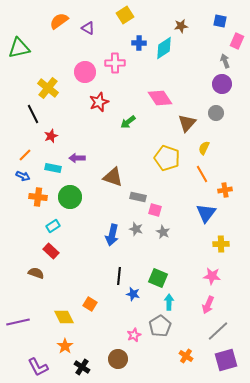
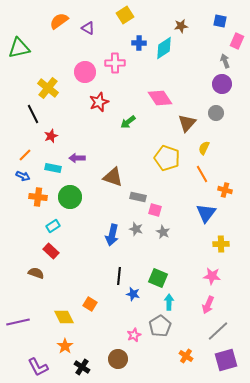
orange cross at (225, 190): rotated 24 degrees clockwise
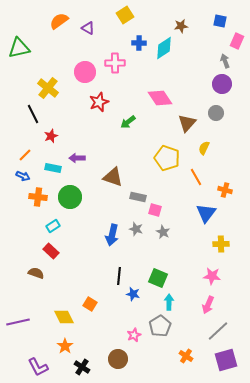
orange line at (202, 174): moved 6 px left, 3 px down
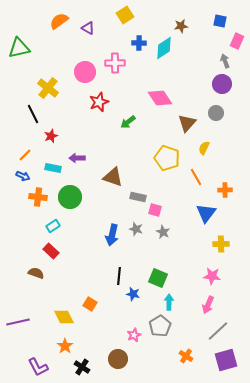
orange cross at (225, 190): rotated 16 degrees counterclockwise
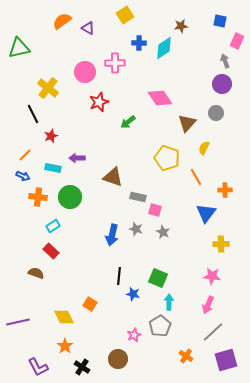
orange semicircle at (59, 21): moved 3 px right
gray line at (218, 331): moved 5 px left, 1 px down
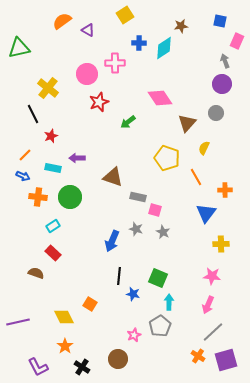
purple triangle at (88, 28): moved 2 px down
pink circle at (85, 72): moved 2 px right, 2 px down
blue arrow at (112, 235): moved 6 px down; rotated 10 degrees clockwise
red rectangle at (51, 251): moved 2 px right, 2 px down
orange cross at (186, 356): moved 12 px right
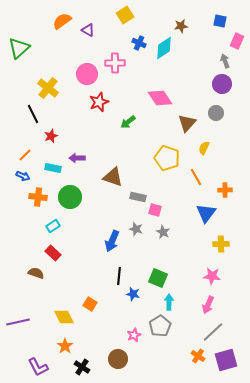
blue cross at (139, 43): rotated 24 degrees clockwise
green triangle at (19, 48): rotated 30 degrees counterclockwise
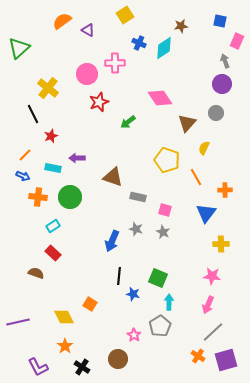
yellow pentagon at (167, 158): moved 2 px down
pink square at (155, 210): moved 10 px right
pink star at (134, 335): rotated 16 degrees counterclockwise
